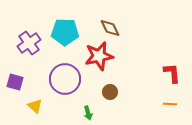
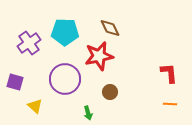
red L-shape: moved 3 px left
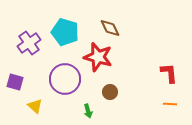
cyan pentagon: rotated 16 degrees clockwise
red star: moved 1 px left, 1 px down; rotated 28 degrees clockwise
green arrow: moved 2 px up
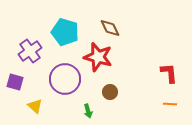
purple cross: moved 1 px right, 8 px down
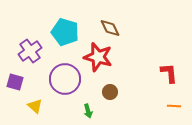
orange line: moved 4 px right, 2 px down
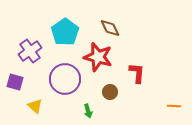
cyan pentagon: rotated 20 degrees clockwise
red L-shape: moved 32 px left; rotated 10 degrees clockwise
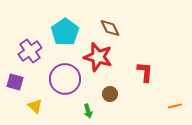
red L-shape: moved 8 px right, 1 px up
brown circle: moved 2 px down
orange line: moved 1 px right; rotated 16 degrees counterclockwise
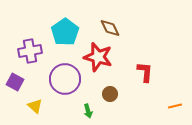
purple cross: rotated 25 degrees clockwise
purple square: rotated 12 degrees clockwise
